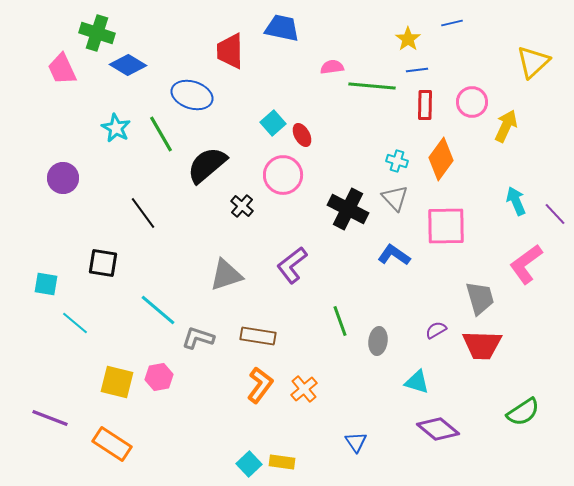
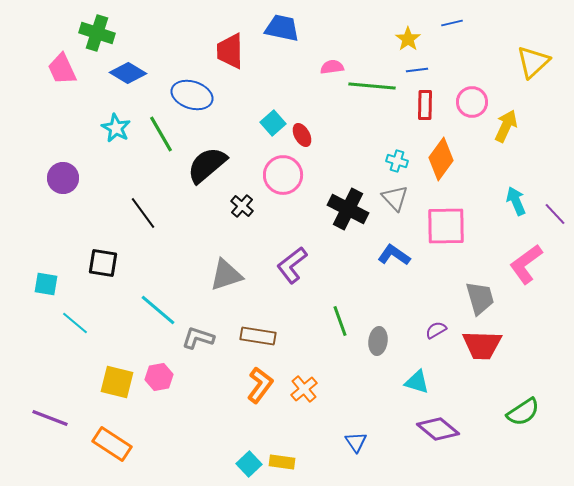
blue diamond at (128, 65): moved 8 px down
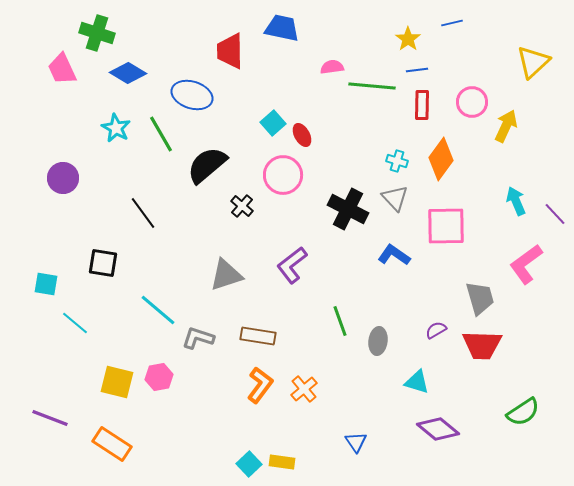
red rectangle at (425, 105): moved 3 px left
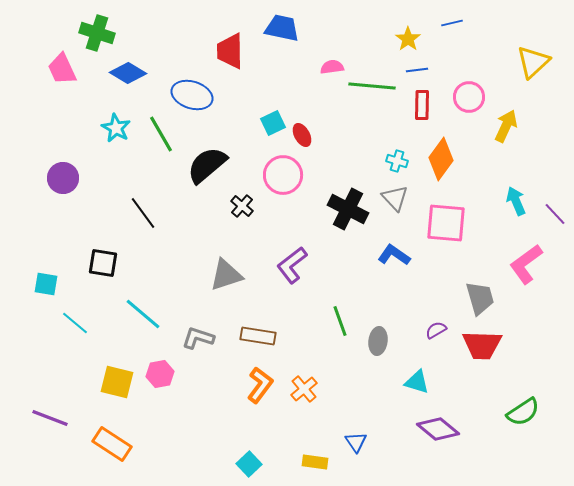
pink circle at (472, 102): moved 3 px left, 5 px up
cyan square at (273, 123): rotated 15 degrees clockwise
pink square at (446, 226): moved 3 px up; rotated 6 degrees clockwise
cyan line at (158, 310): moved 15 px left, 4 px down
pink hexagon at (159, 377): moved 1 px right, 3 px up
yellow rectangle at (282, 462): moved 33 px right
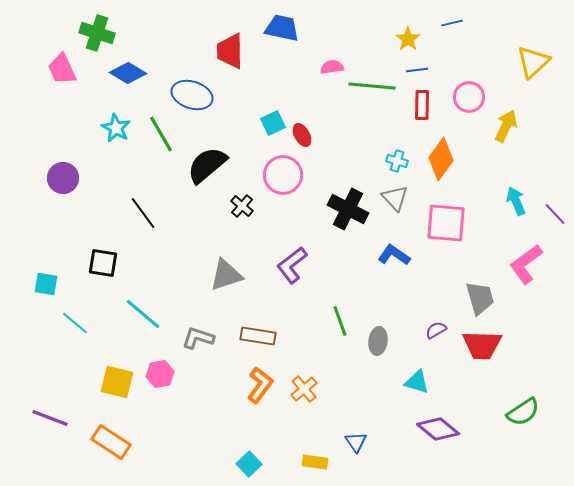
orange rectangle at (112, 444): moved 1 px left, 2 px up
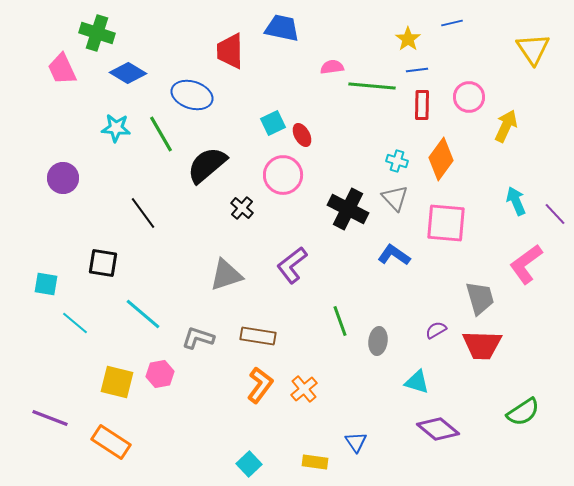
yellow triangle at (533, 62): moved 13 px up; rotated 21 degrees counterclockwise
cyan star at (116, 128): rotated 24 degrees counterclockwise
black cross at (242, 206): moved 2 px down
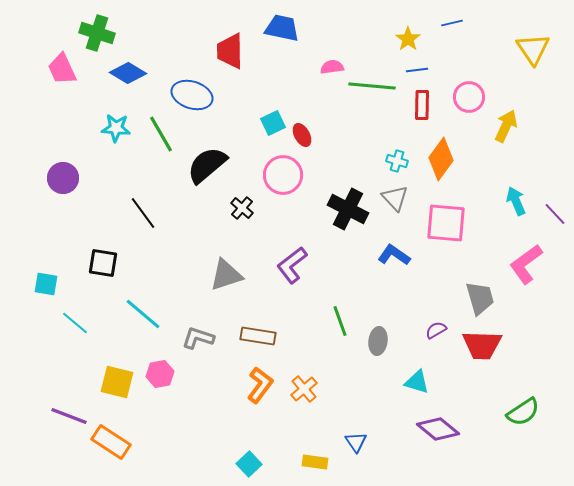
purple line at (50, 418): moved 19 px right, 2 px up
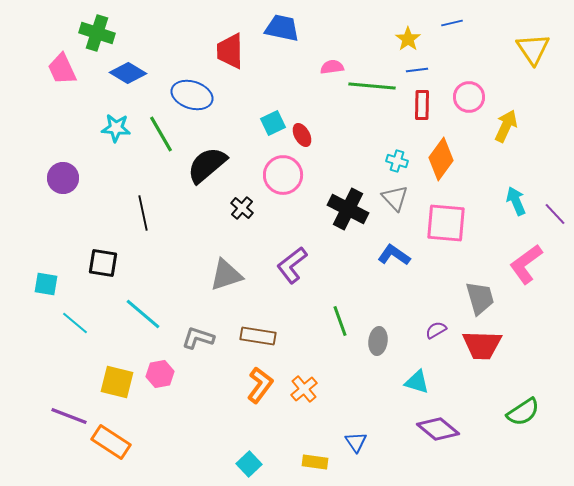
black line at (143, 213): rotated 24 degrees clockwise
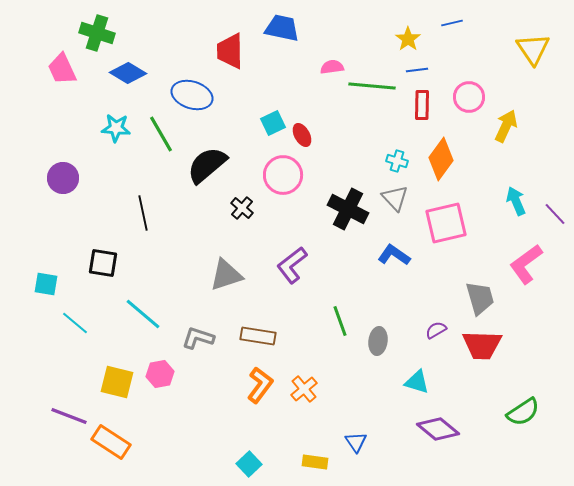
pink square at (446, 223): rotated 18 degrees counterclockwise
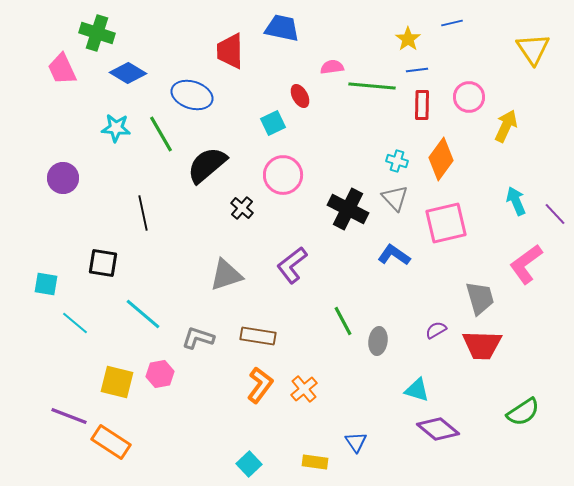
red ellipse at (302, 135): moved 2 px left, 39 px up
green line at (340, 321): moved 3 px right; rotated 8 degrees counterclockwise
cyan triangle at (417, 382): moved 8 px down
